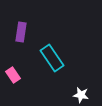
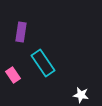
cyan rectangle: moved 9 px left, 5 px down
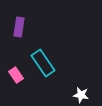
purple rectangle: moved 2 px left, 5 px up
pink rectangle: moved 3 px right
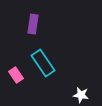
purple rectangle: moved 14 px right, 3 px up
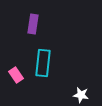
cyan rectangle: rotated 40 degrees clockwise
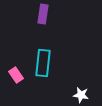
purple rectangle: moved 10 px right, 10 px up
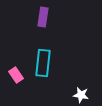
purple rectangle: moved 3 px down
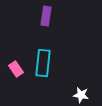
purple rectangle: moved 3 px right, 1 px up
pink rectangle: moved 6 px up
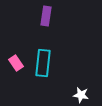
pink rectangle: moved 6 px up
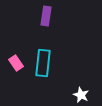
white star: rotated 14 degrees clockwise
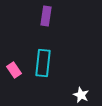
pink rectangle: moved 2 px left, 7 px down
